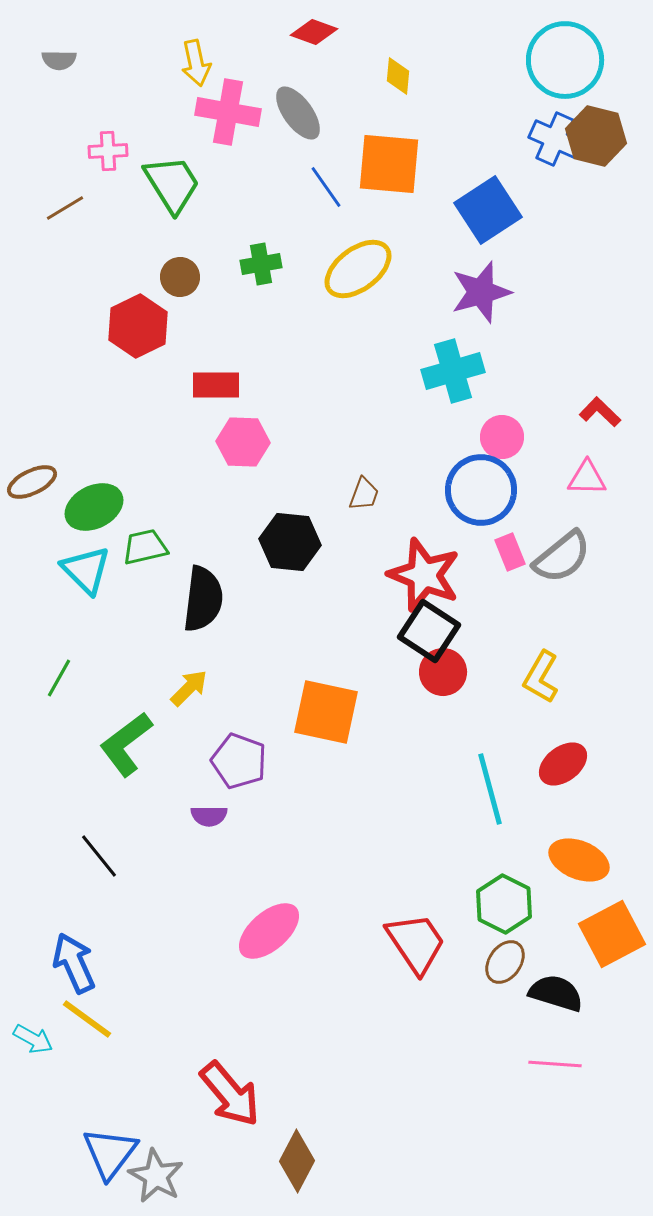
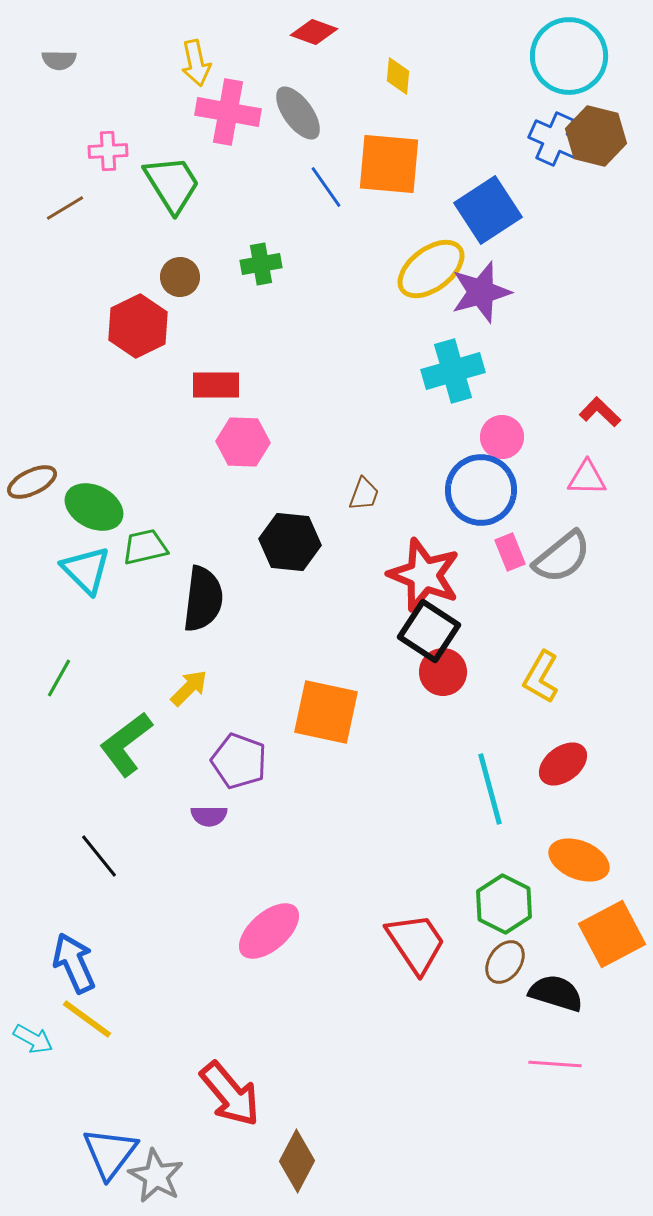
cyan circle at (565, 60): moved 4 px right, 4 px up
yellow ellipse at (358, 269): moved 73 px right
green ellipse at (94, 507): rotated 54 degrees clockwise
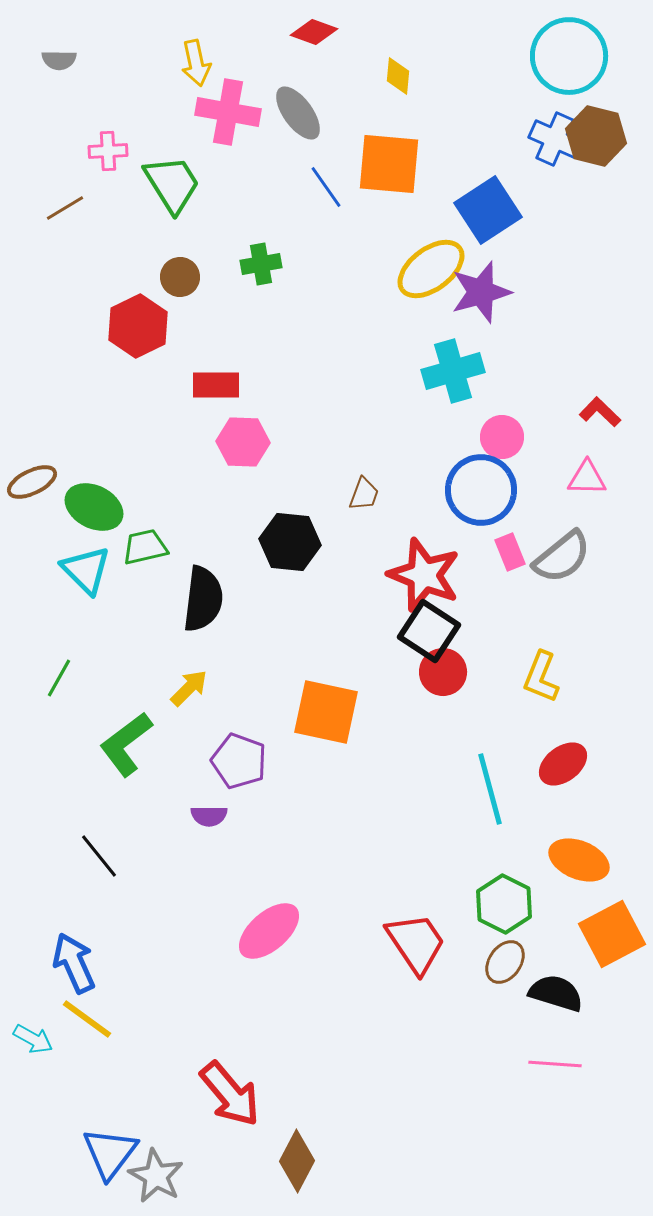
yellow L-shape at (541, 677): rotated 8 degrees counterclockwise
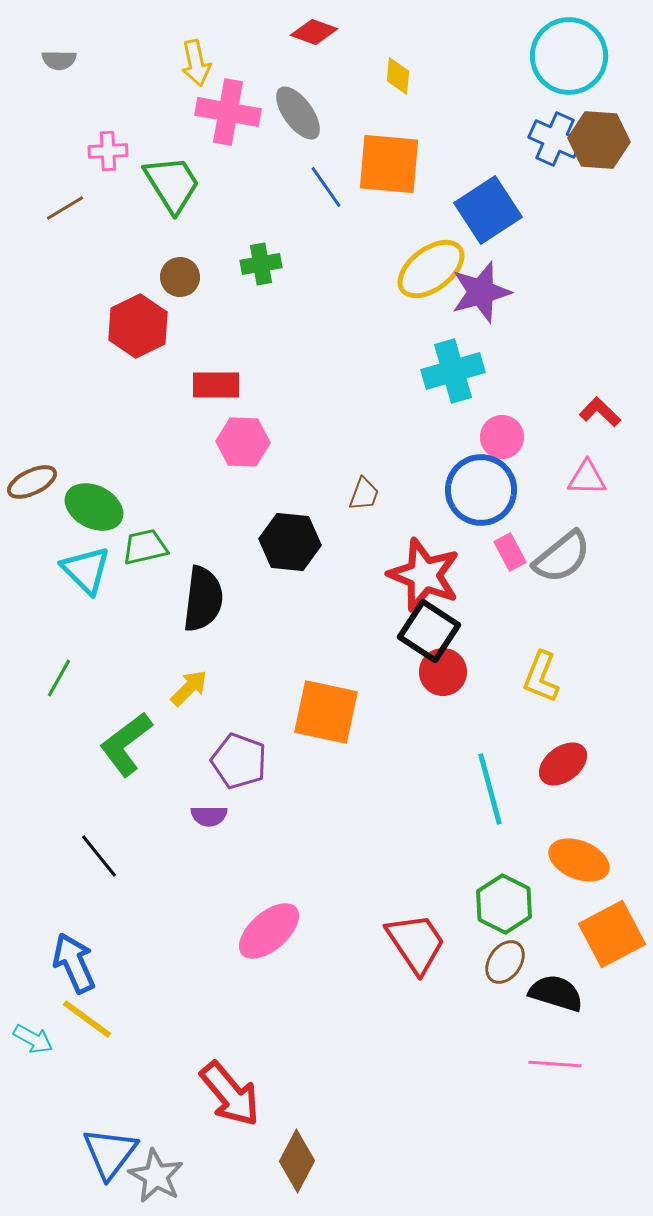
brown hexagon at (596, 136): moved 3 px right, 4 px down; rotated 10 degrees counterclockwise
pink rectangle at (510, 552): rotated 6 degrees counterclockwise
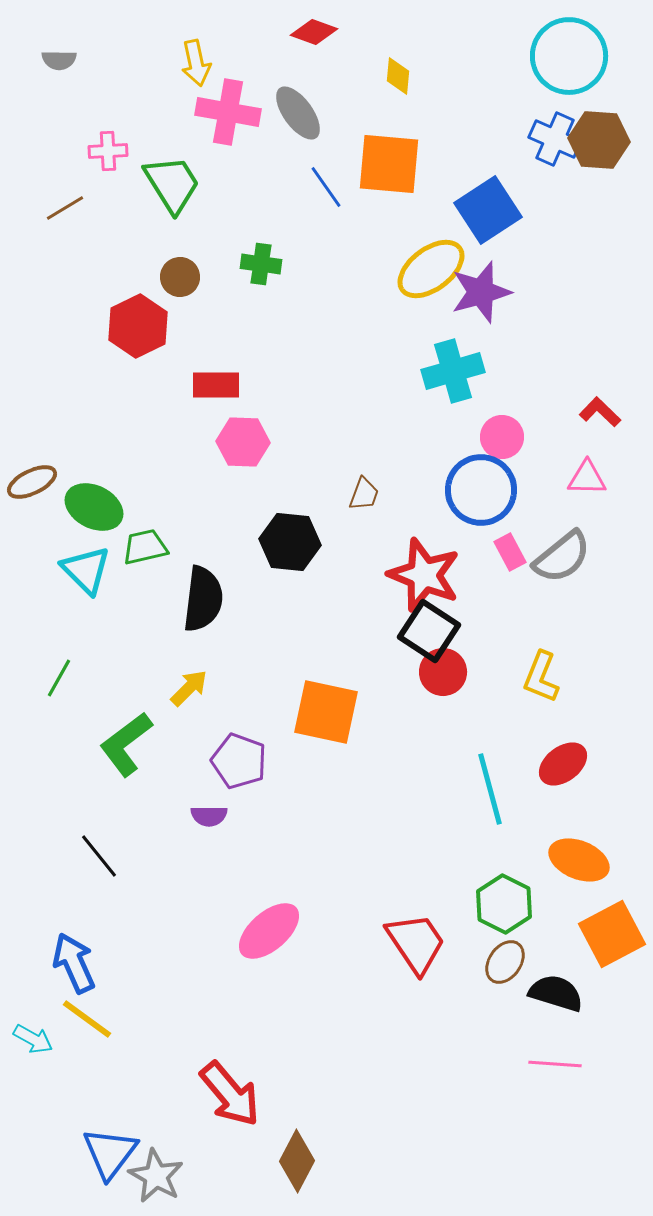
green cross at (261, 264): rotated 18 degrees clockwise
